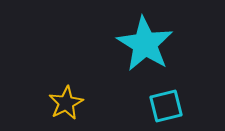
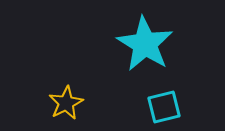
cyan square: moved 2 px left, 1 px down
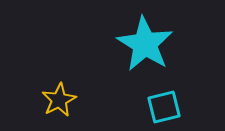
yellow star: moved 7 px left, 3 px up
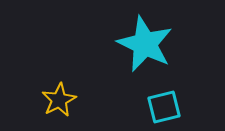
cyan star: rotated 6 degrees counterclockwise
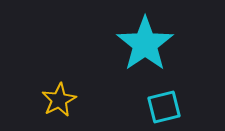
cyan star: rotated 12 degrees clockwise
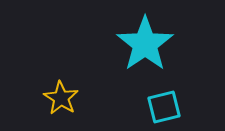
yellow star: moved 2 px right, 2 px up; rotated 12 degrees counterclockwise
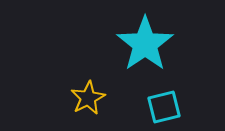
yellow star: moved 27 px right; rotated 12 degrees clockwise
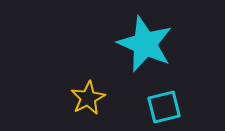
cyan star: rotated 14 degrees counterclockwise
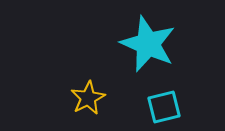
cyan star: moved 3 px right
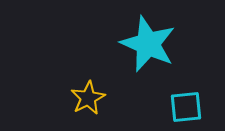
cyan square: moved 22 px right; rotated 8 degrees clockwise
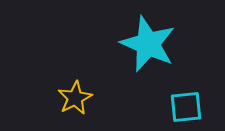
yellow star: moved 13 px left
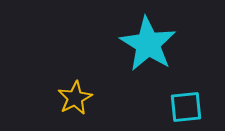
cyan star: rotated 8 degrees clockwise
